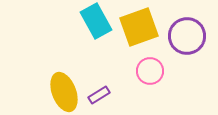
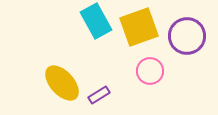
yellow ellipse: moved 2 px left, 9 px up; rotated 21 degrees counterclockwise
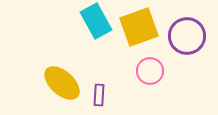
yellow ellipse: rotated 6 degrees counterclockwise
purple rectangle: rotated 55 degrees counterclockwise
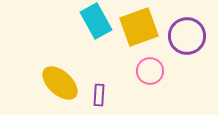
yellow ellipse: moved 2 px left
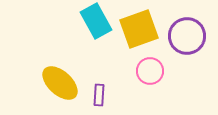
yellow square: moved 2 px down
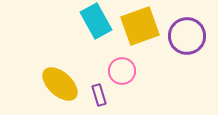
yellow square: moved 1 px right, 3 px up
pink circle: moved 28 px left
yellow ellipse: moved 1 px down
purple rectangle: rotated 20 degrees counterclockwise
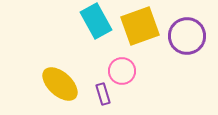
purple rectangle: moved 4 px right, 1 px up
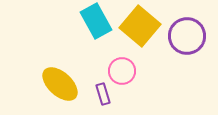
yellow square: rotated 30 degrees counterclockwise
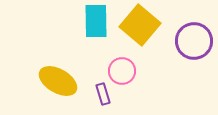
cyan rectangle: rotated 28 degrees clockwise
yellow square: moved 1 px up
purple circle: moved 7 px right, 5 px down
yellow ellipse: moved 2 px left, 3 px up; rotated 12 degrees counterclockwise
